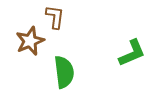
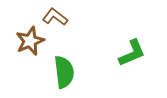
brown L-shape: rotated 60 degrees counterclockwise
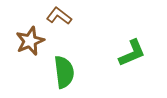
brown L-shape: moved 4 px right, 1 px up
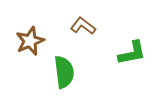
brown L-shape: moved 24 px right, 10 px down
green L-shape: rotated 12 degrees clockwise
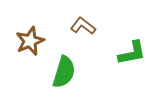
green semicircle: rotated 24 degrees clockwise
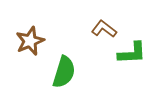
brown L-shape: moved 21 px right, 3 px down
green L-shape: rotated 8 degrees clockwise
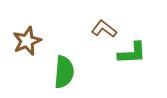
brown star: moved 3 px left
green semicircle: rotated 12 degrees counterclockwise
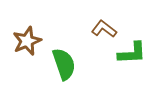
green semicircle: moved 8 px up; rotated 24 degrees counterclockwise
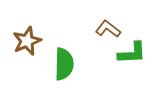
brown L-shape: moved 4 px right
green semicircle: rotated 20 degrees clockwise
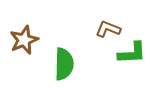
brown L-shape: rotated 15 degrees counterclockwise
brown star: moved 3 px left, 1 px up
